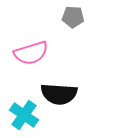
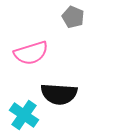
gray pentagon: rotated 20 degrees clockwise
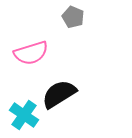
black semicircle: rotated 144 degrees clockwise
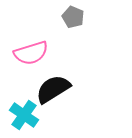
black semicircle: moved 6 px left, 5 px up
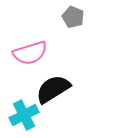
pink semicircle: moved 1 px left
cyan cross: rotated 28 degrees clockwise
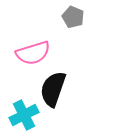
pink semicircle: moved 3 px right
black semicircle: rotated 39 degrees counterclockwise
